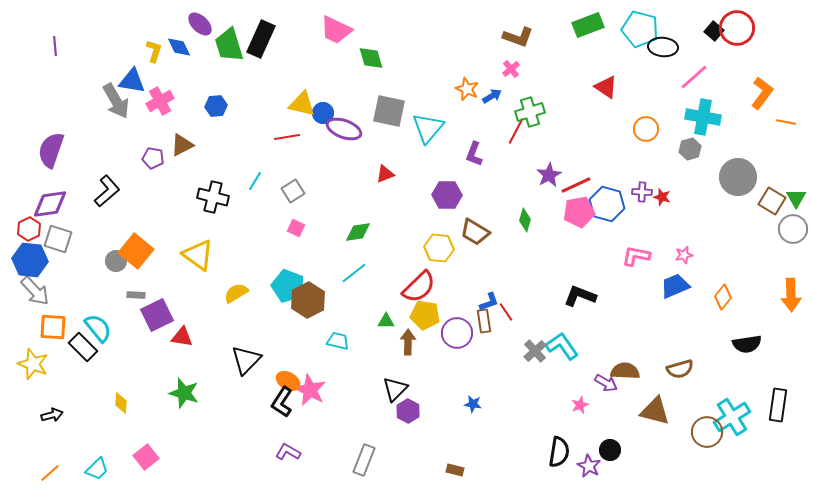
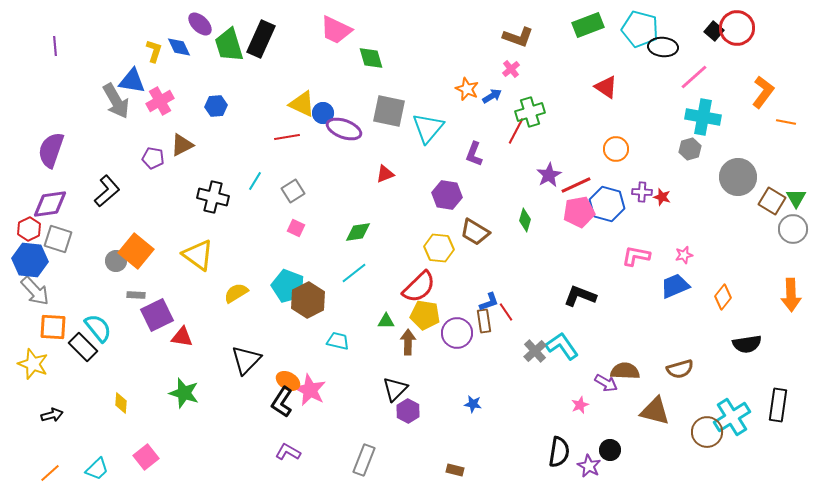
orange L-shape at (762, 93): moved 1 px right, 1 px up
yellow triangle at (302, 104): rotated 12 degrees clockwise
orange circle at (646, 129): moved 30 px left, 20 px down
purple hexagon at (447, 195): rotated 8 degrees clockwise
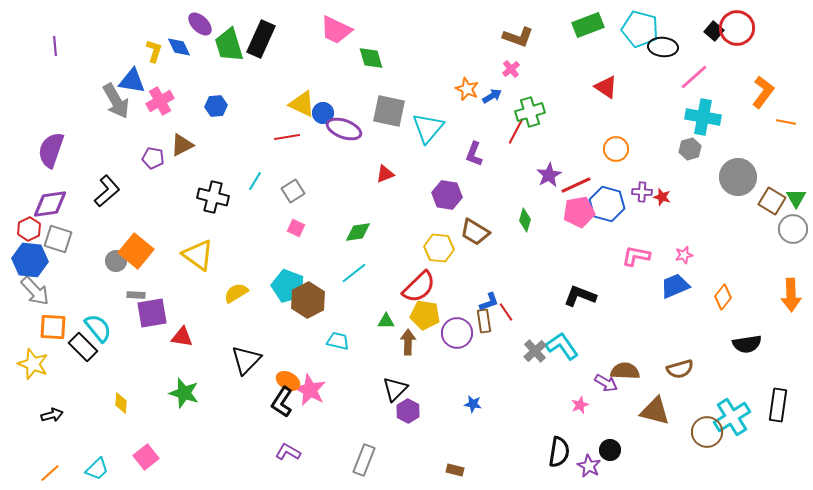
purple square at (157, 315): moved 5 px left, 2 px up; rotated 16 degrees clockwise
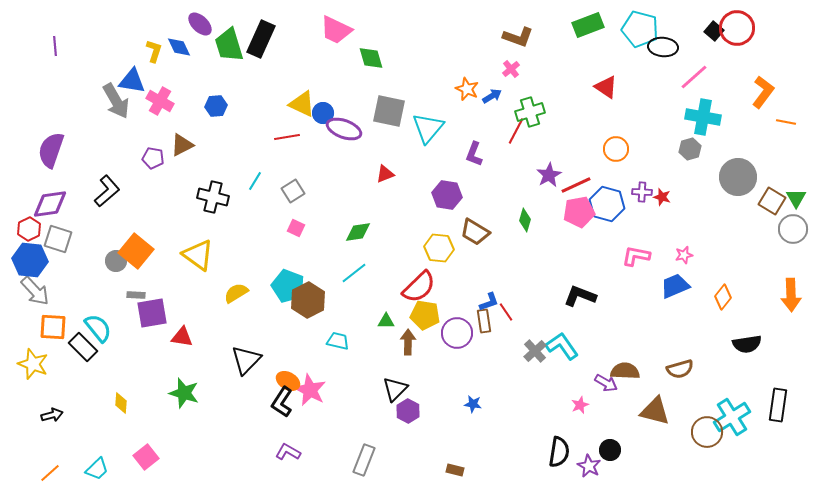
pink cross at (160, 101): rotated 32 degrees counterclockwise
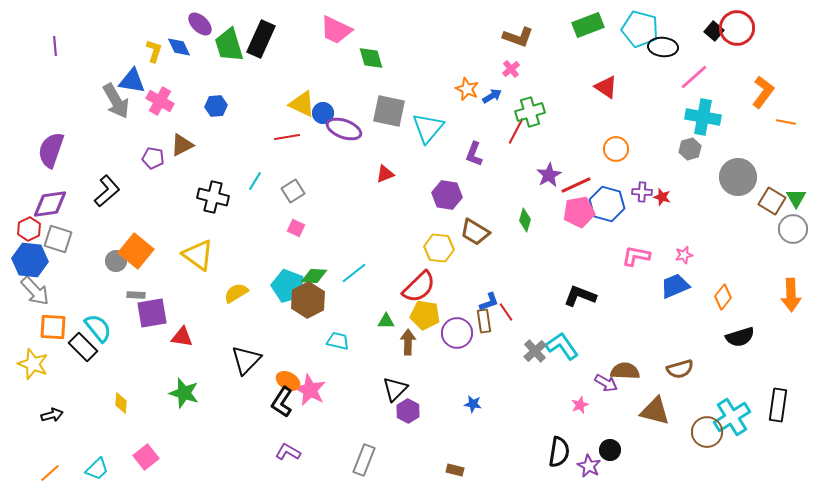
green diamond at (358, 232): moved 44 px left, 44 px down; rotated 12 degrees clockwise
black semicircle at (747, 344): moved 7 px left, 7 px up; rotated 8 degrees counterclockwise
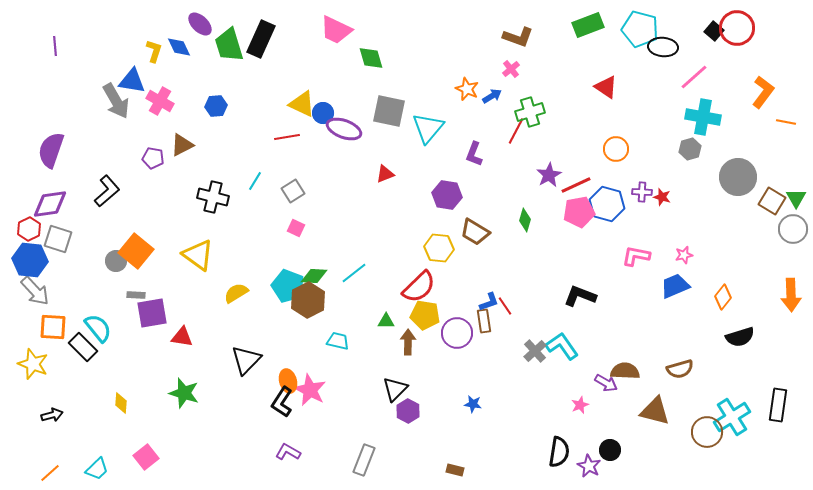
red line at (506, 312): moved 1 px left, 6 px up
orange ellipse at (288, 381): rotated 45 degrees clockwise
